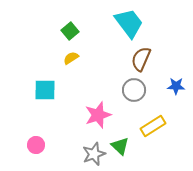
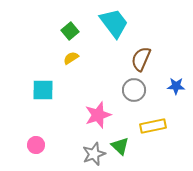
cyan trapezoid: moved 15 px left
cyan square: moved 2 px left
yellow rectangle: rotated 20 degrees clockwise
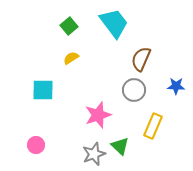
green square: moved 1 px left, 5 px up
yellow rectangle: rotated 55 degrees counterclockwise
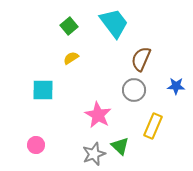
pink star: rotated 24 degrees counterclockwise
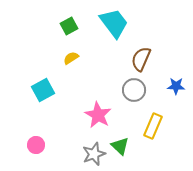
green square: rotated 12 degrees clockwise
cyan square: rotated 30 degrees counterclockwise
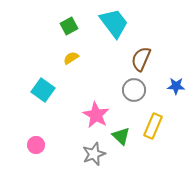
cyan square: rotated 25 degrees counterclockwise
pink star: moved 2 px left
green triangle: moved 1 px right, 10 px up
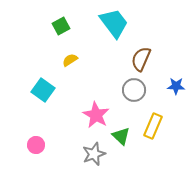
green square: moved 8 px left
yellow semicircle: moved 1 px left, 2 px down
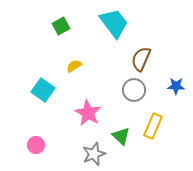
yellow semicircle: moved 4 px right, 6 px down
pink star: moved 8 px left, 2 px up
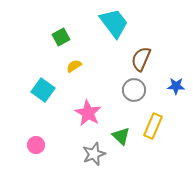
green square: moved 11 px down
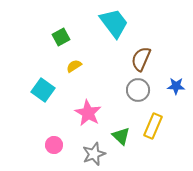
gray circle: moved 4 px right
pink circle: moved 18 px right
